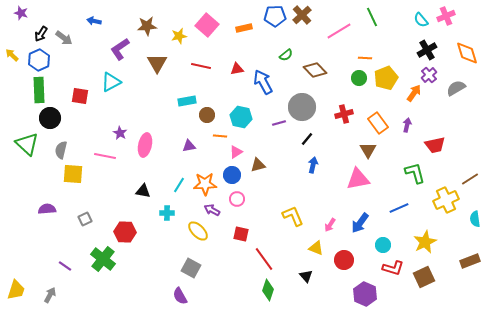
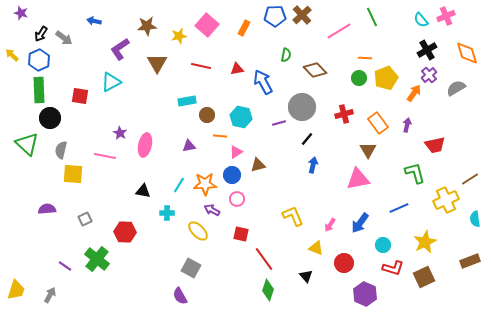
orange rectangle at (244, 28): rotated 49 degrees counterclockwise
green semicircle at (286, 55): rotated 40 degrees counterclockwise
green cross at (103, 259): moved 6 px left
red circle at (344, 260): moved 3 px down
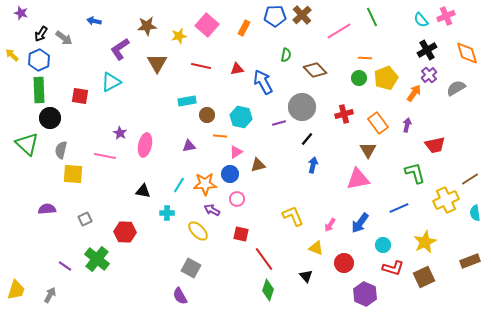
blue circle at (232, 175): moved 2 px left, 1 px up
cyan semicircle at (475, 219): moved 6 px up
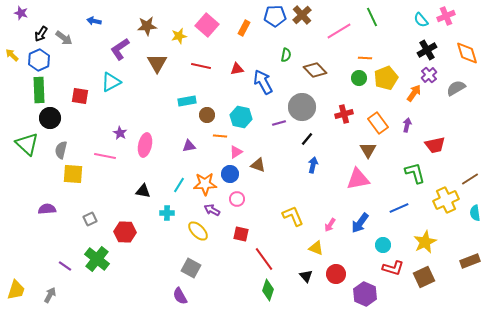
brown triangle at (258, 165): rotated 35 degrees clockwise
gray square at (85, 219): moved 5 px right
red circle at (344, 263): moved 8 px left, 11 px down
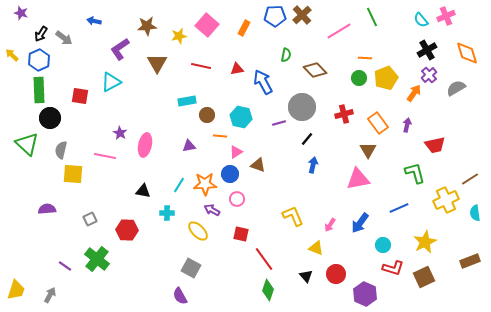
red hexagon at (125, 232): moved 2 px right, 2 px up
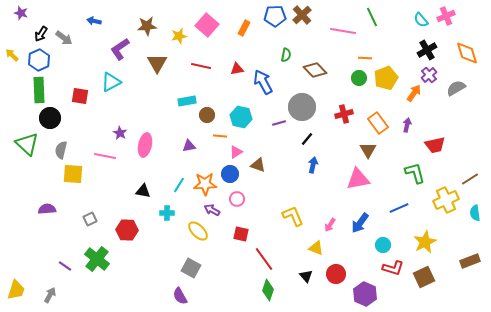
pink line at (339, 31): moved 4 px right; rotated 40 degrees clockwise
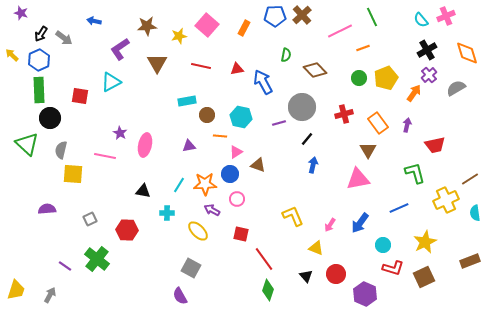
pink line at (343, 31): moved 3 px left; rotated 35 degrees counterclockwise
orange line at (365, 58): moved 2 px left, 10 px up; rotated 24 degrees counterclockwise
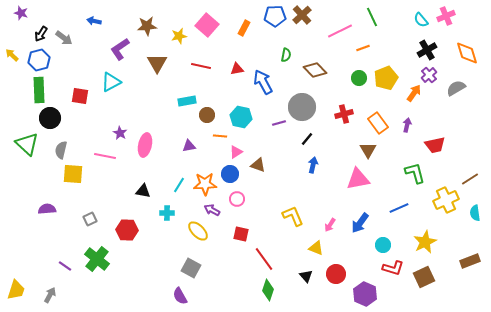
blue hexagon at (39, 60): rotated 10 degrees clockwise
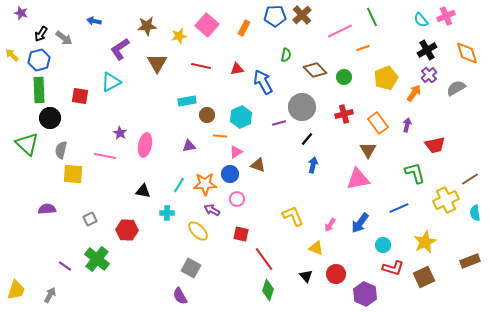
green circle at (359, 78): moved 15 px left, 1 px up
cyan hexagon at (241, 117): rotated 25 degrees clockwise
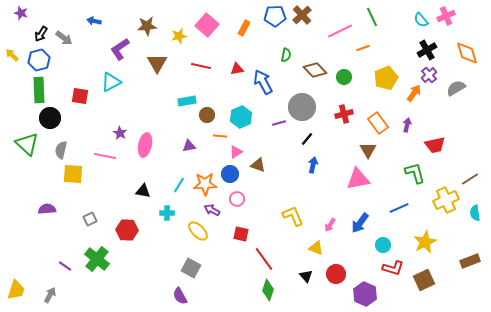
brown square at (424, 277): moved 3 px down
